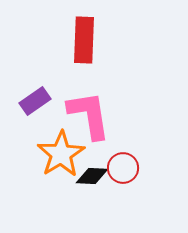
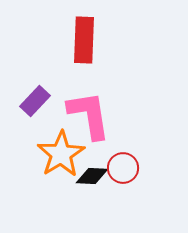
purple rectangle: rotated 12 degrees counterclockwise
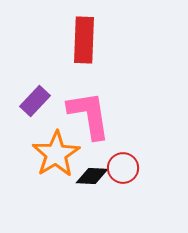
orange star: moved 5 px left
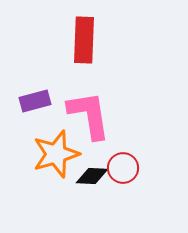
purple rectangle: rotated 32 degrees clockwise
orange star: rotated 15 degrees clockwise
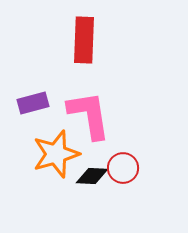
purple rectangle: moved 2 px left, 2 px down
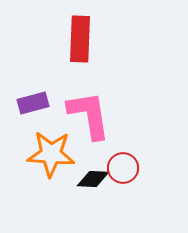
red rectangle: moved 4 px left, 1 px up
orange star: moved 5 px left; rotated 21 degrees clockwise
black diamond: moved 1 px right, 3 px down
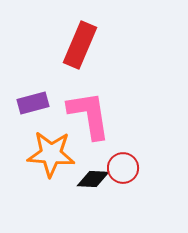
red rectangle: moved 6 px down; rotated 21 degrees clockwise
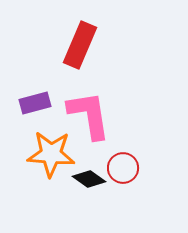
purple rectangle: moved 2 px right
black diamond: moved 4 px left; rotated 32 degrees clockwise
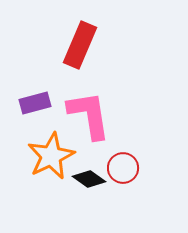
orange star: moved 2 px down; rotated 30 degrees counterclockwise
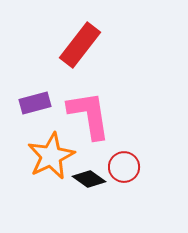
red rectangle: rotated 15 degrees clockwise
red circle: moved 1 px right, 1 px up
